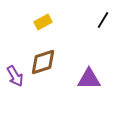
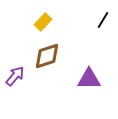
yellow rectangle: rotated 18 degrees counterclockwise
brown diamond: moved 4 px right, 6 px up
purple arrow: rotated 110 degrees counterclockwise
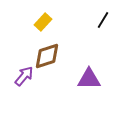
purple arrow: moved 9 px right
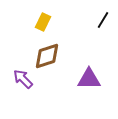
yellow rectangle: rotated 18 degrees counterclockwise
purple arrow: moved 1 px left, 3 px down; rotated 85 degrees counterclockwise
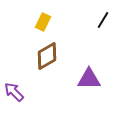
brown diamond: rotated 12 degrees counterclockwise
purple arrow: moved 9 px left, 13 px down
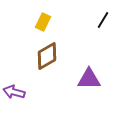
purple arrow: rotated 30 degrees counterclockwise
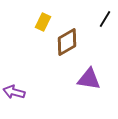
black line: moved 2 px right, 1 px up
brown diamond: moved 20 px right, 14 px up
purple triangle: rotated 10 degrees clockwise
